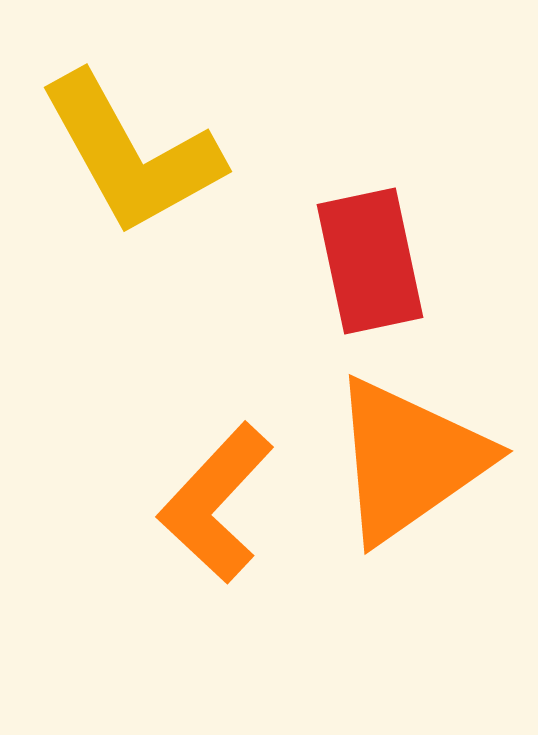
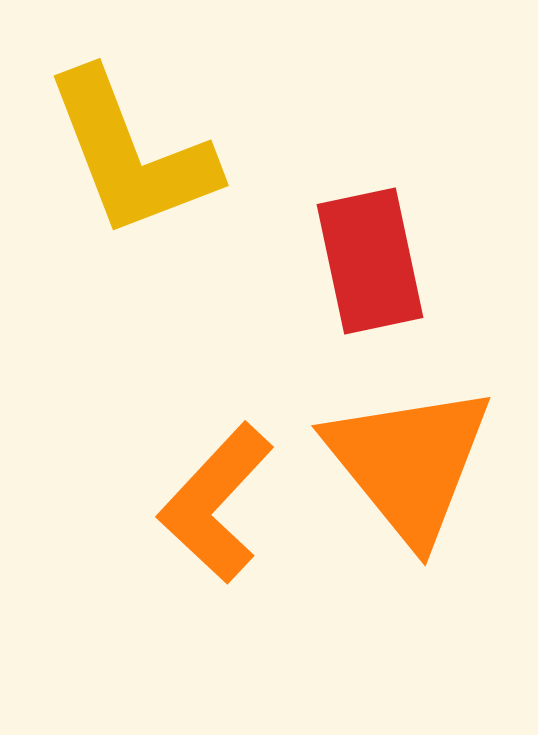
yellow L-shape: rotated 8 degrees clockwise
orange triangle: moved 3 px down; rotated 34 degrees counterclockwise
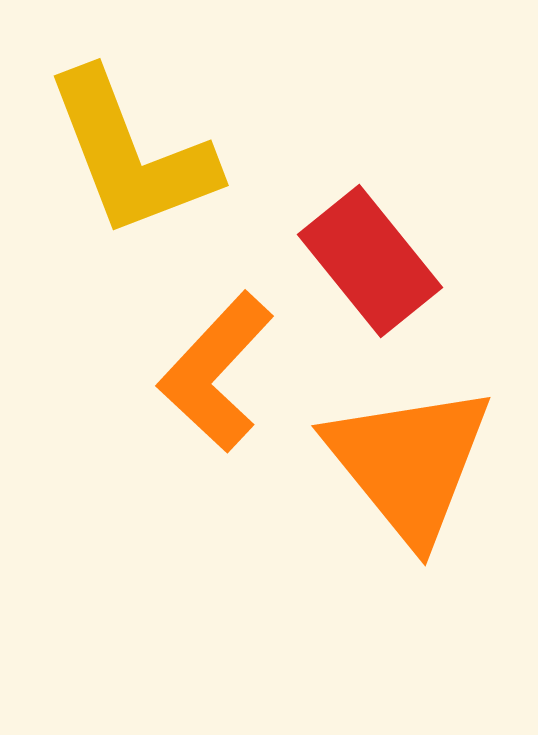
red rectangle: rotated 27 degrees counterclockwise
orange L-shape: moved 131 px up
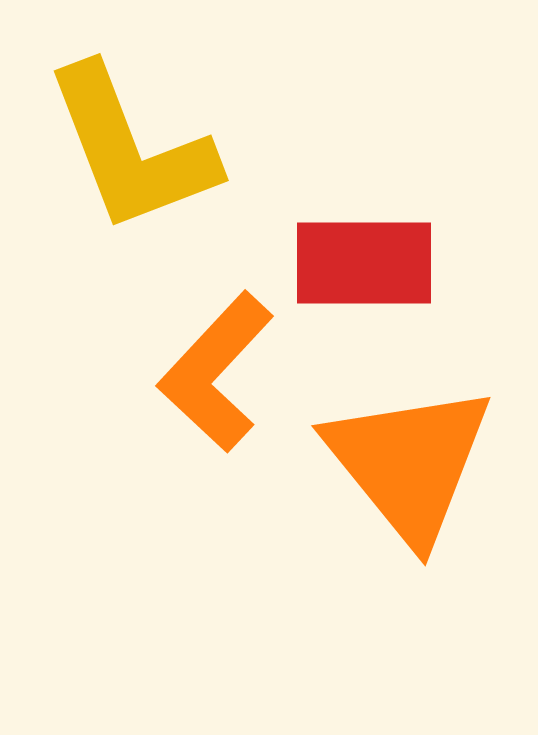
yellow L-shape: moved 5 px up
red rectangle: moved 6 px left, 2 px down; rotated 51 degrees counterclockwise
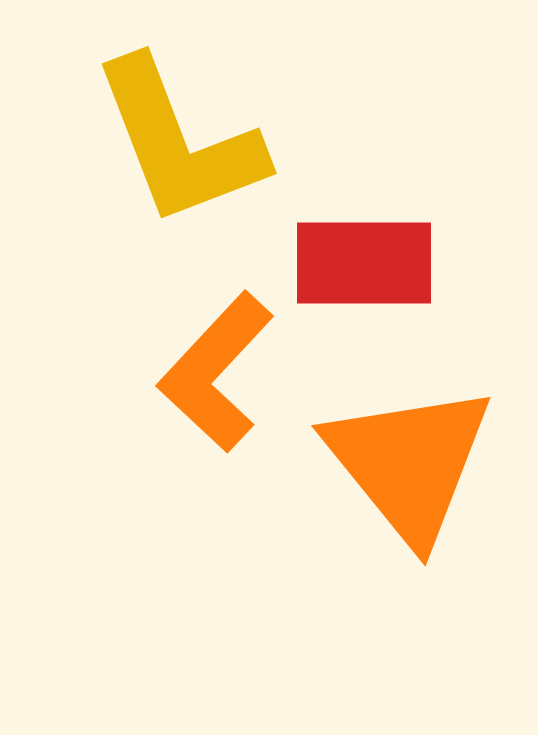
yellow L-shape: moved 48 px right, 7 px up
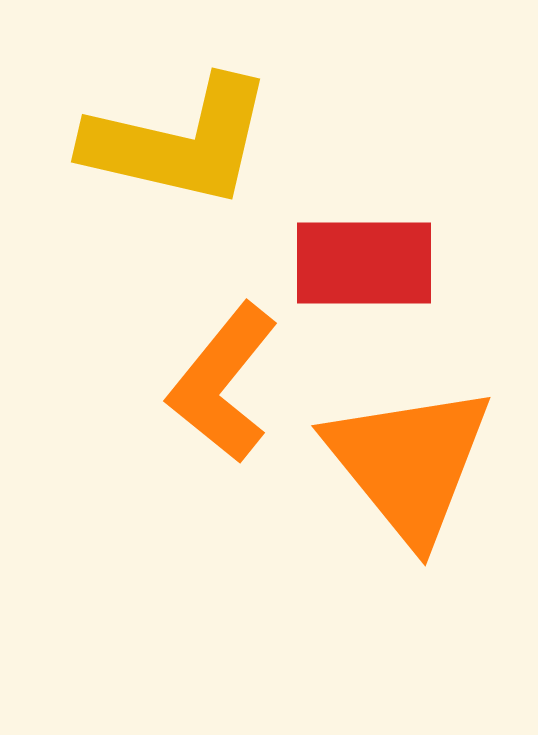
yellow L-shape: rotated 56 degrees counterclockwise
orange L-shape: moved 7 px right, 11 px down; rotated 4 degrees counterclockwise
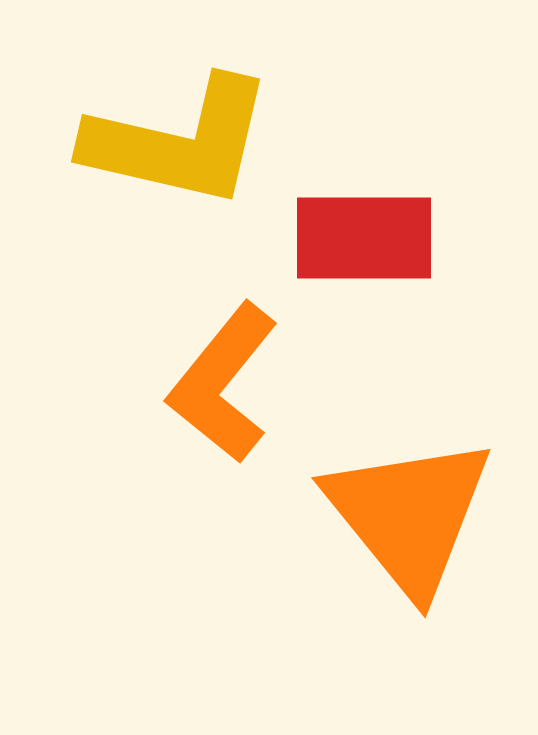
red rectangle: moved 25 px up
orange triangle: moved 52 px down
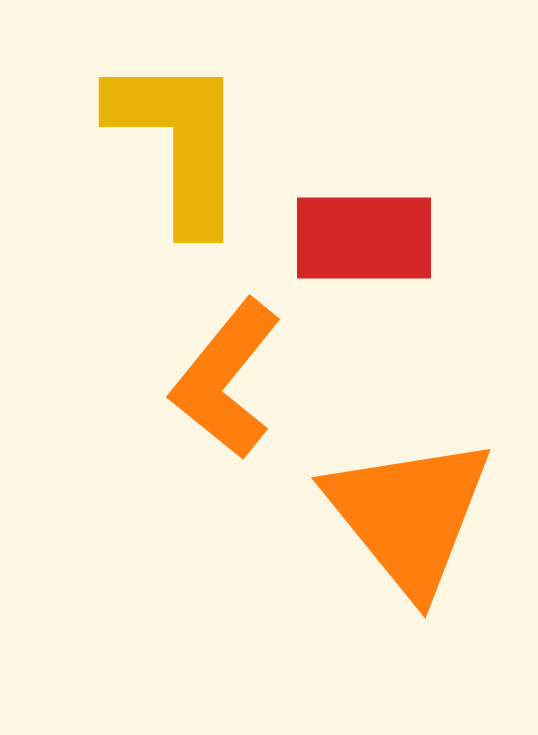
yellow L-shape: rotated 103 degrees counterclockwise
orange L-shape: moved 3 px right, 4 px up
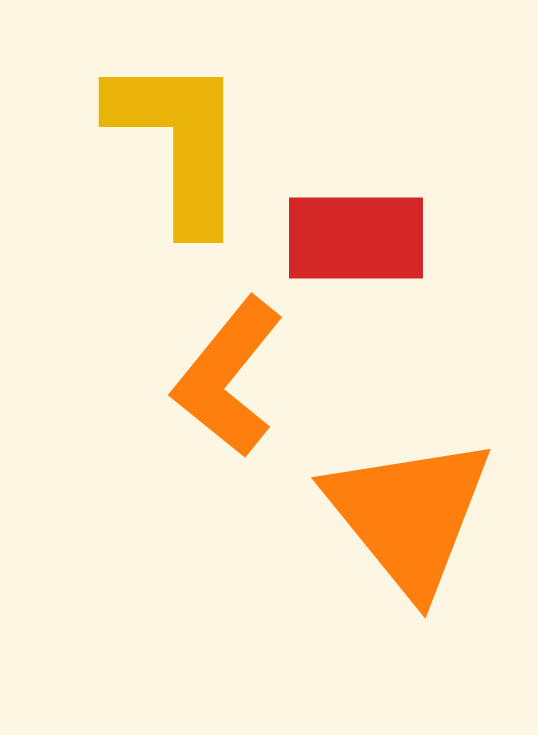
red rectangle: moved 8 px left
orange L-shape: moved 2 px right, 2 px up
